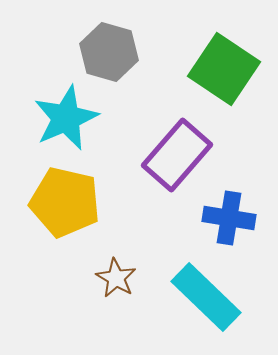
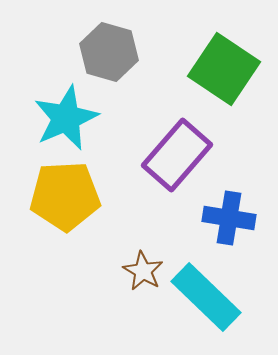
yellow pentagon: moved 6 px up; rotated 16 degrees counterclockwise
brown star: moved 27 px right, 7 px up
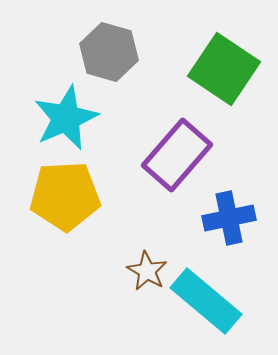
blue cross: rotated 21 degrees counterclockwise
brown star: moved 4 px right
cyan rectangle: moved 4 px down; rotated 4 degrees counterclockwise
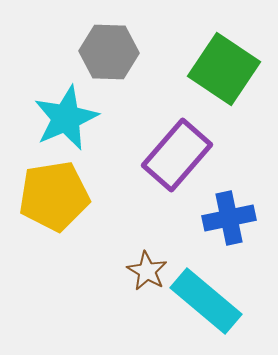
gray hexagon: rotated 14 degrees counterclockwise
yellow pentagon: moved 11 px left; rotated 6 degrees counterclockwise
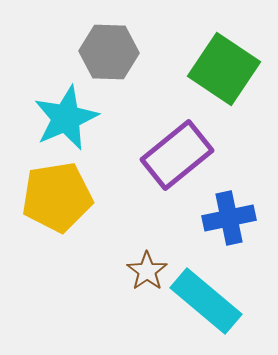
purple rectangle: rotated 10 degrees clockwise
yellow pentagon: moved 3 px right, 1 px down
brown star: rotated 6 degrees clockwise
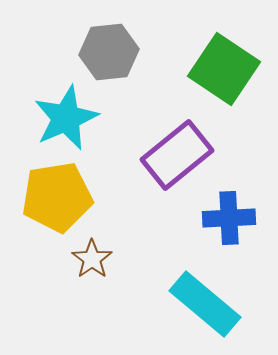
gray hexagon: rotated 8 degrees counterclockwise
blue cross: rotated 9 degrees clockwise
brown star: moved 55 px left, 12 px up
cyan rectangle: moved 1 px left, 3 px down
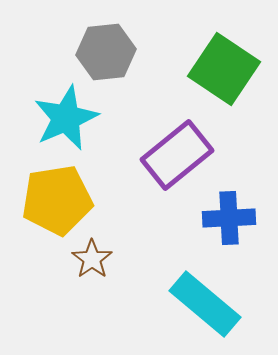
gray hexagon: moved 3 px left
yellow pentagon: moved 3 px down
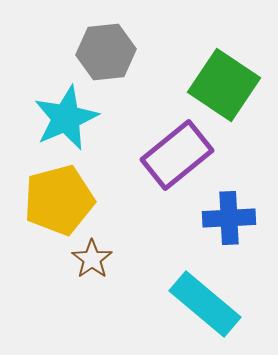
green square: moved 16 px down
yellow pentagon: moved 2 px right; rotated 6 degrees counterclockwise
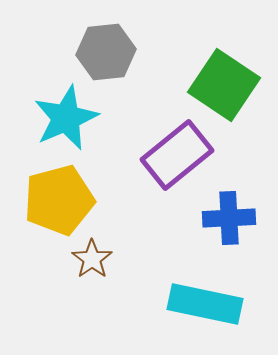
cyan rectangle: rotated 28 degrees counterclockwise
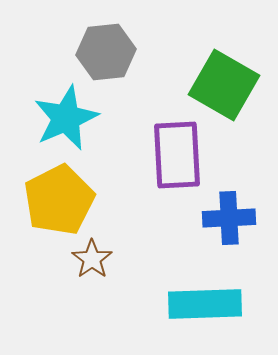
green square: rotated 4 degrees counterclockwise
purple rectangle: rotated 54 degrees counterclockwise
yellow pentagon: rotated 12 degrees counterclockwise
cyan rectangle: rotated 14 degrees counterclockwise
